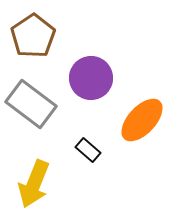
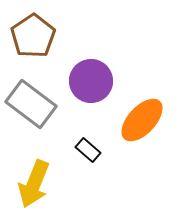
purple circle: moved 3 px down
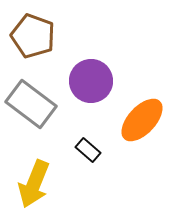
brown pentagon: rotated 18 degrees counterclockwise
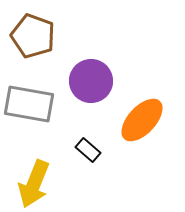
gray rectangle: moved 2 px left; rotated 27 degrees counterclockwise
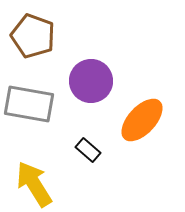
yellow arrow: rotated 126 degrees clockwise
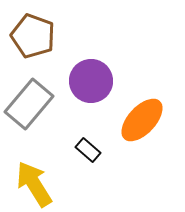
gray rectangle: rotated 60 degrees counterclockwise
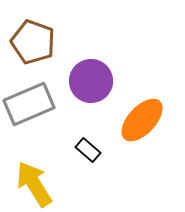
brown pentagon: moved 6 px down
gray rectangle: rotated 27 degrees clockwise
